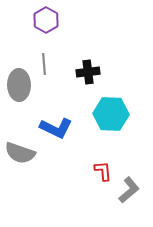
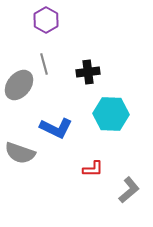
gray line: rotated 10 degrees counterclockwise
gray ellipse: rotated 40 degrees clockwise
red L-shape: moved 10 px left, 2 px up; rotated 95 degrees clockwise
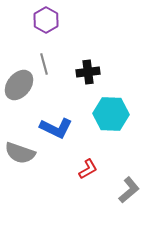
red L-shape: moved 5 px left; rotated 30 degrees counterclockwise
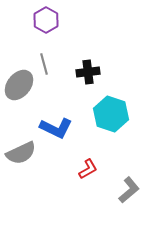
cyan hexagon: rotated 16 degrees clockwise
gray semicircle: moved 1 px right; rotated 44 degrees counterclockwise
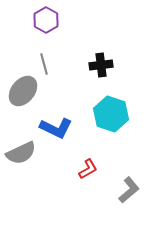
black cross: moved 13 px right, 7 px up
gray ellipse: moved 4 px right, 6 px down
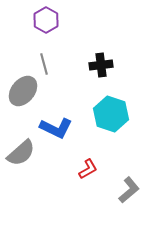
gray semicircle: rotated 16 degrees counterclockwise
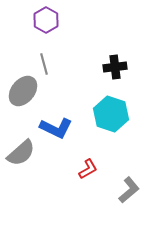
black cross: moved 14 px right, 2 px down
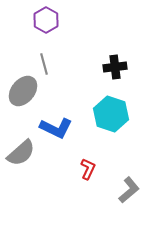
red L-shape: rotated 35 degrees counterclockwise
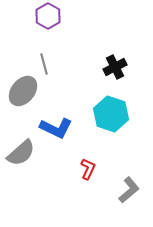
purple hexagon: moved 2 px right, 4 px up
black cross: rotated 20 degrees counterclockwise
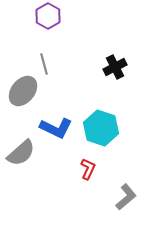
cyan hexagon: moved 10 px left, 14 px down
gray L-shape: moved 3 px left, 7 px down
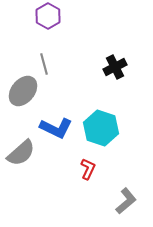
gray L-shape: moved 4 px down
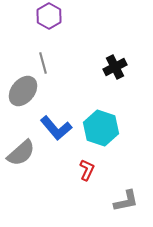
purple hexagon: moved 1 px right
gray line: moved 1 px left, 1 px up
blue L-shape: rotated 24 degrees clockwise
red L-shape: moved 1 px left, 1 px down
gray L-shape: rotated 28 degrees clockwise
